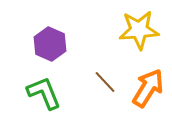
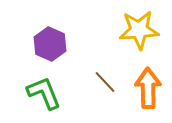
orange arrow: rotated 33 degrees counterclockwise
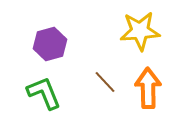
yellow star: moved 1 px right, 1 px down
purple hexagon: rotated 20 degrees clockwise
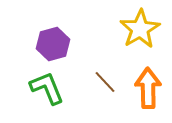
yellow star: moved 2 px up; rotated 27 degrees counterclockwise
purple hexagon: moved 3 px right
green L-shape: moved 3 px right, 5 px up
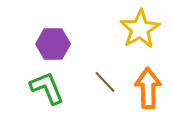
purple hexagon: rotated 16 degrees clockwise
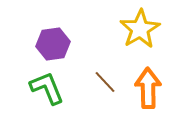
purple hexagon: rotated 8 degrees counterclockwise
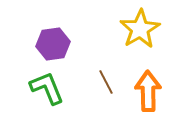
brown line: moved 1 px right; rotated 15 degrees clockwise
orange arrow: moved 3 px down
